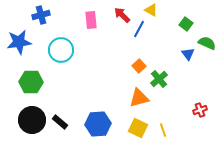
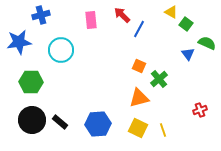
yellow triangle: moved 20 px right, 2 px down
orange square: rotated 24 degrees counterclockwise
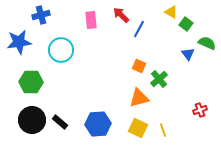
red arrow: moved 1 px left
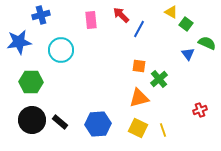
orange square: rotated 16 degrees counterclockwise
